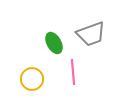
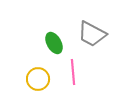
gray trapezoid: moved 1 px right; rotated 48 degrees clockwise
yellow circle: moved 6 px right
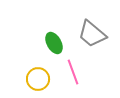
gray trapezoid: rotated 12 degrees clockwise
pink line: rotated 15 degrees counterclockwise
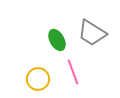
gray trapezoid: moved 1 px up; rotated 8 degrees counterclockwise
green ellipse: moved 3 px right, 3 px up
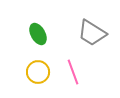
green ellipse: moved 19 px left, 6 px up
yellow circle: moved 7 px up
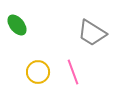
green ellipse: moved 21 px left, 9 px up; rotated 10 degrees counterclockwise
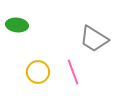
green ellipse: rotated 45 degrees counterclockwise
gray trapezoid: moved 2 px right, 6 px down
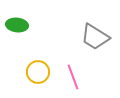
gray trapezoid: moved 1 px right, 2 px up
pink line: moved 5 px down
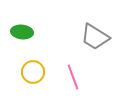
green ellipse: moved 5 px right, 7 px down
yellow circle: moved 5 px left
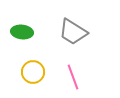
gray trapezoid: moved 22 px left, 5 px up
